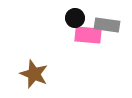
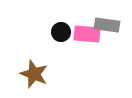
black circle: moved 14 px left, 14 px down
pink rectangle: moved 1 px left, 1 px up
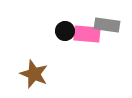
black circle: moved 4 px right, 1 px up
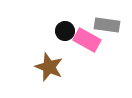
pink rectangle: moved 6 px down; rotated 24 degrees clockwise
brown star: moved 15 px right, 7 px up
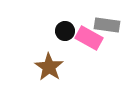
pink rectangle: moved 2 px right, 2 px up
brown star: rotated 12 degrees clockwise
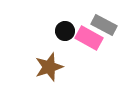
gray rectangle: moved 3 px left; rotated 20 degrees clockwise
brown star: rotated 20 degrees clockwise
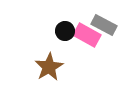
pink rectangle: moved 2 px left, 3 px up
brown star: rotated 12 degrees counterclockwise
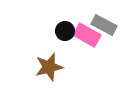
brown star: rotated 16 degrees clockwise
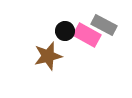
brown star: moved 1 px left, 11 px up
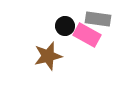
gray rectangle: moved 6 px left, 6 px up; rotated 20 degrees counterclockwise
black circle: moved 5 px up
